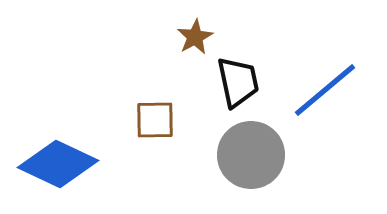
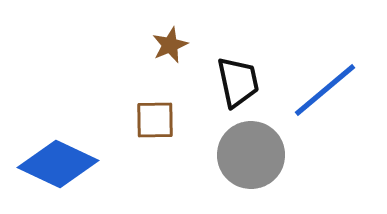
brown star: moved 25 px left, 8 px down; rotated 6 degrees clockwise
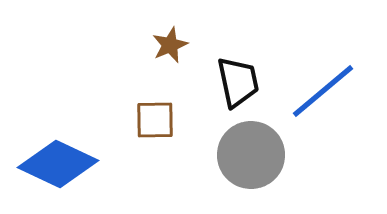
blue line: moved 2 px left, 1 px down
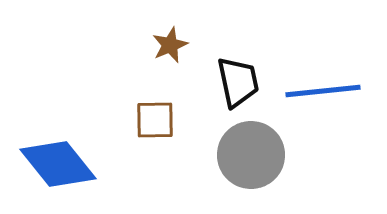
blue line: rotated 34 degrees clockwise
blue diamond: rotated 26 degrees clockwise
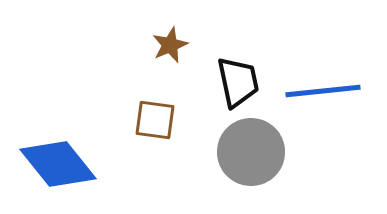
brown square: rotated 9 degrees clockwise
gray circle: moved 3 px up
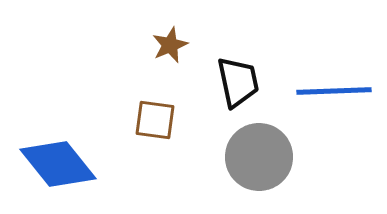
blue line: moved 11 px right; rotated 4 degrees clockwise
gray circle: moved 8 px right, 5 px down
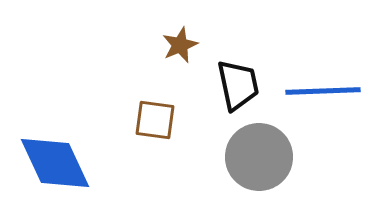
brown star: moved 10 px right
black trapezoid: moved 3 px down
blue line: moved 11 px left
blue diamond: moved 3 px left, 1 px up; rotated 14 degrees clockwise
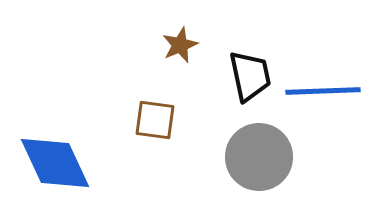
black trapezoid: moved 12 px right, 9 px up
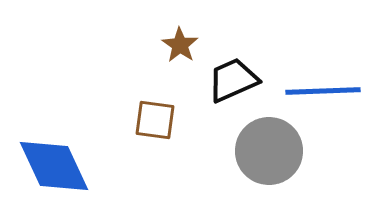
brown star: rotated 15 degrees counterclockwise
black trapezoid: moved 17 px left, 4 px down; rotated 102 degrees counterclockwise
gray circle: moved 10 px right, 6 px up
blue diamond: moved 1 px left, 3 px down
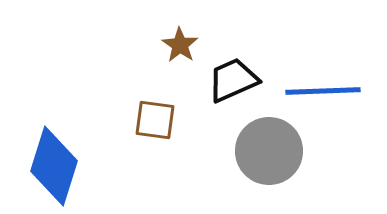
blue diamond: rotated 42 degrees clockwise
